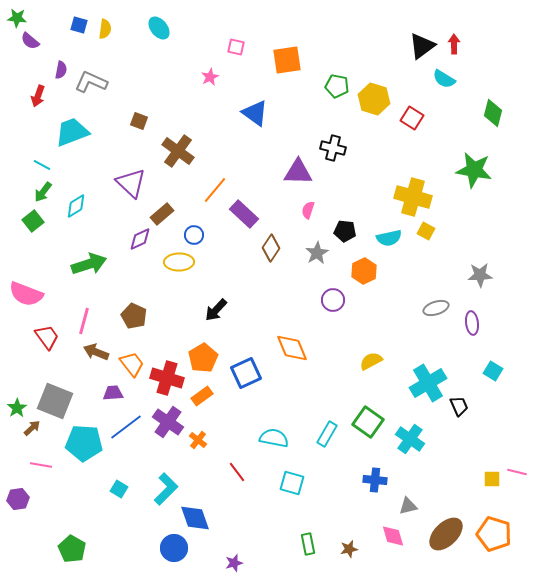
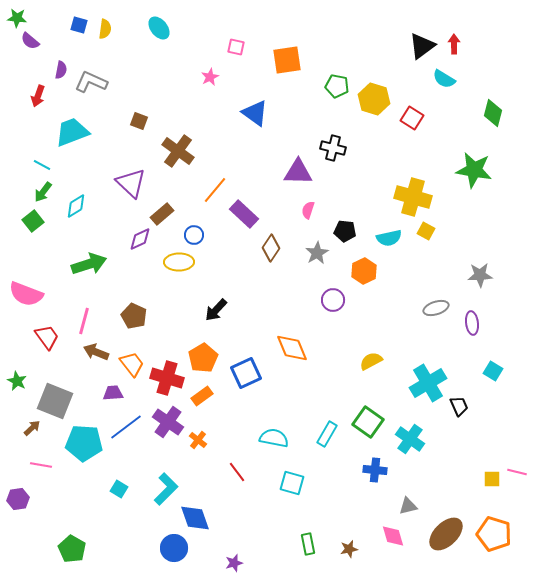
green star at (17, 408): moved 27 px up; rotated 12 degrees counterclockwise
blue cross at (375, 480): moved 10 px up
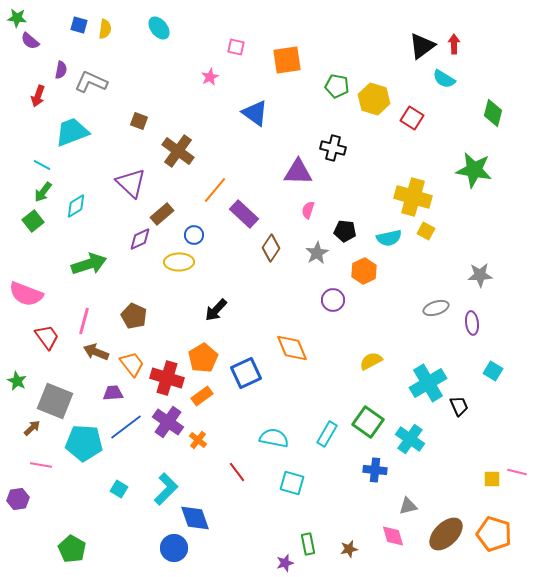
purple star at (234, 563): moved 51 px right
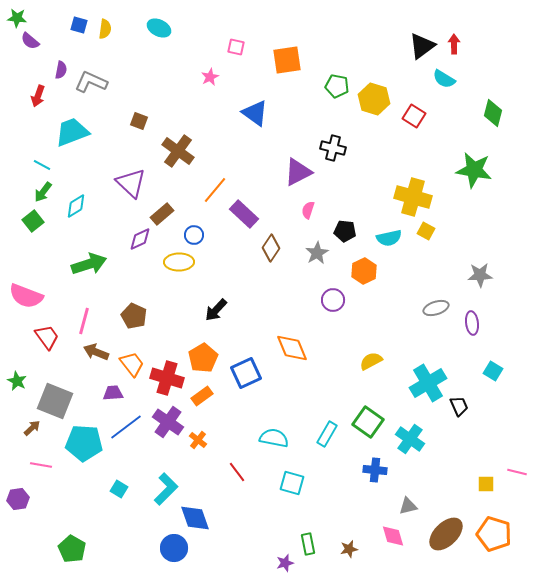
cyan ellipse at (159, 28): rotated 25 degrees counterclockwise
red square at (412, 118): moved 2 px right, 2 px up
purple triangle at (298, 172): rotated 28 degrees counterclockwise
pink semicircle at (26, 294): moved 2 px down
yellow square at (492, 479): moved 6 px left, 5 px down
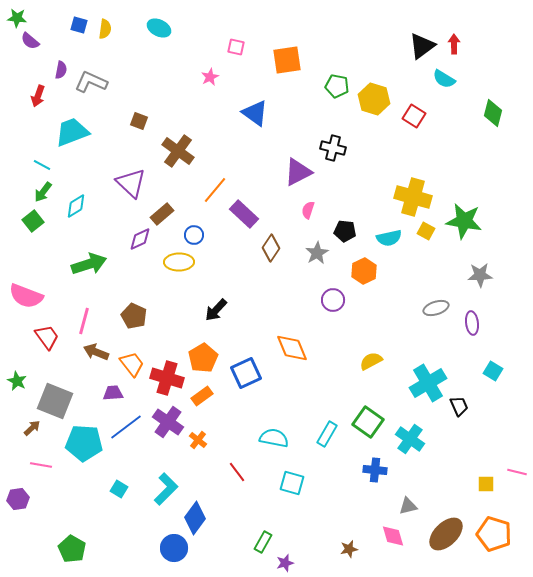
green star at (474, 170): moved 10 px left, 51 px down
blue diamond at (195, 518): rotated 56 degrees clockwise
green rectangle at (308, 544): moved 45 px left, 2 px up; rotated 40 degrees clockwise
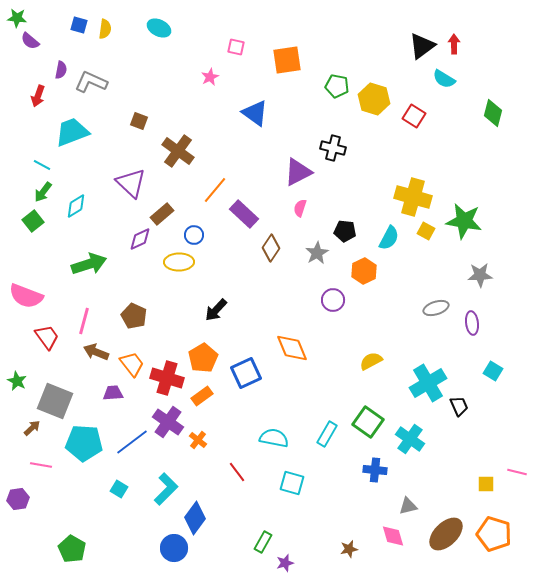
pink semicircle at (308, 210): moved 8 px left, 2 px up
cyan semicircle at (389, 238): rotated 50 degrees counterclockwise
blue line at (126, 427): moved 6 px right, 15 px down
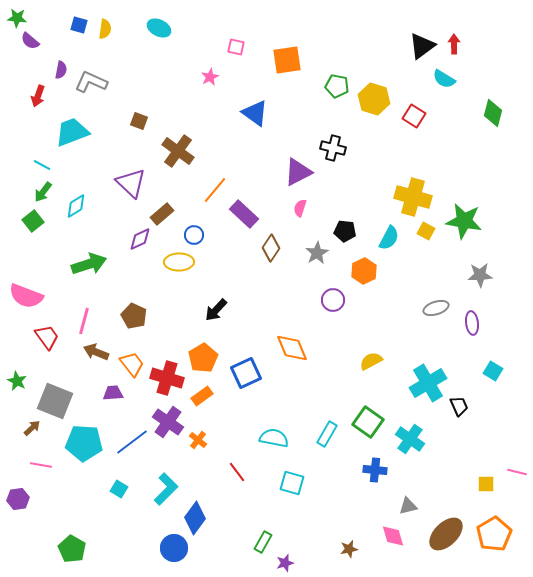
orange pentagon at (494, 534): rotated 24 degrees clockwise
